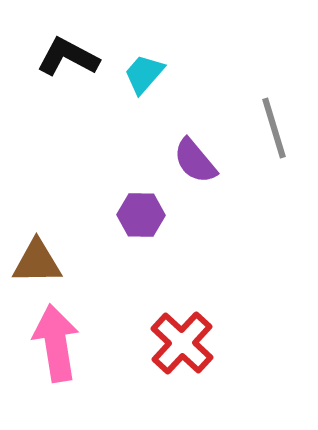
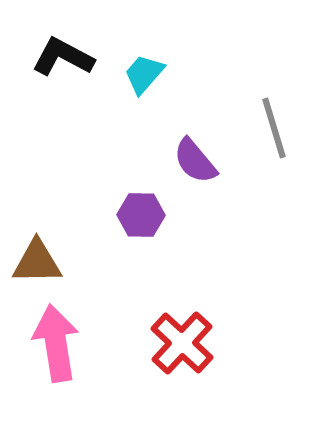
black L-shape: moved 5 px left
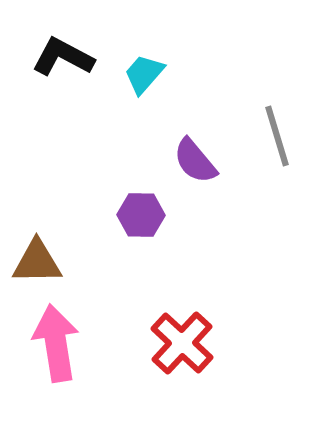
gray line: moved 3 px right, 8 px down
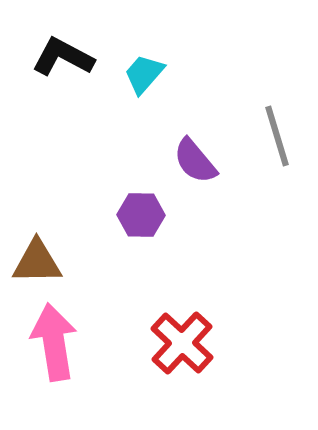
pink arrow: moved 2 px left, 1 px up
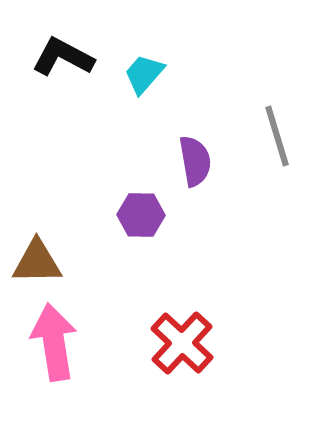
purple semicircle: rotated 150 degrees counterclockwise
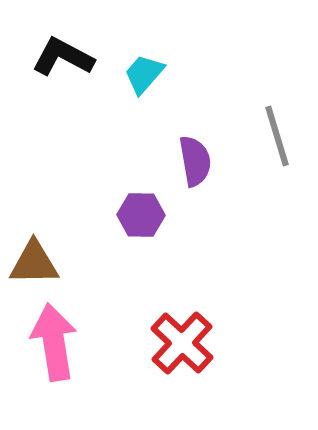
brown triangle: moved 3 px left, 1 px down
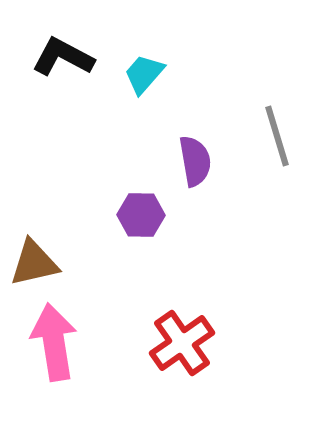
brown triangle: rotated 12 degrees counterclockwise
red cross: rotated 12 degrees clockwise
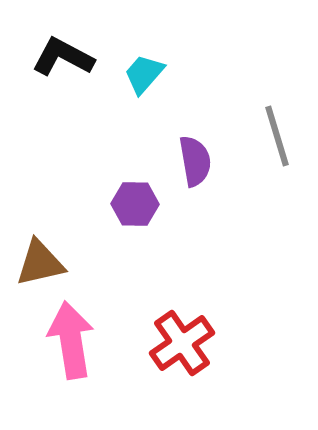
purple hexagon: moved 6 px left, 11 px up
brown triangle: moved 6 px right
pink arrow: moved 17 px right, 2 px up
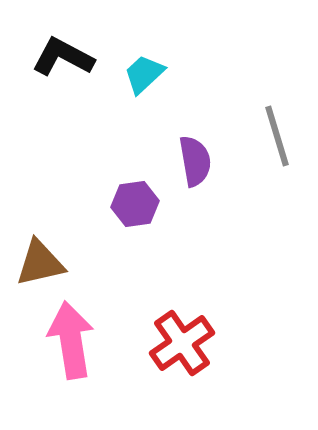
cyan trapezoid: rotated 6 degrees clockwise
purple hexagon: rotated 9 degrees counterclockwise
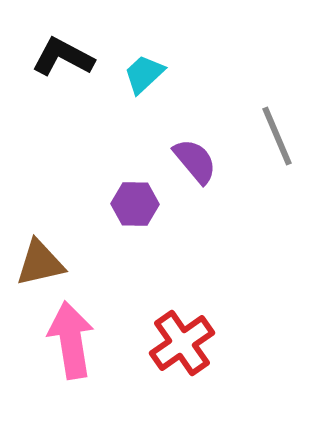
gray line: rotated 6 degrees counterclockwise
purple semicircle: rotated 30 degrees counterclockwise
purple hexagon: rotated 9 degrees clockwise
